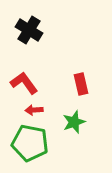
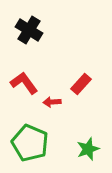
red rectangle: rotated 55 degrees clockwise
red arrow: moved 18 px right, 8 px up
green star: moved 14 px right, 27 px down
green pentagon: rotated 12 degrees clockwise
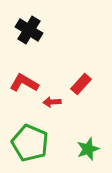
red L-shape: rotated 24 degrees counterclockwise
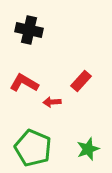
black cross: rotated 20 degrees counterclockwise
red rectangle: moved 3 px up
green pentagon: moved 3 px right, 5 px down
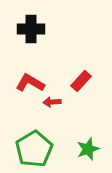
black cross: moved 2 px right, 1 px up; rotated 12 degrees counterclockwise
red L-shape: moved 6 px right
green pentagon: moved 1 px right, 1 px down; rotated 18 degrees clockwise
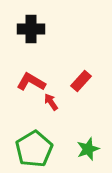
red L-shape: moved 1 px right, 1 px up
red arrow: moved 1 px left; rotated 60 degrees clockwise
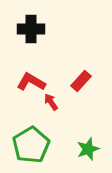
green pentagon: moved 3 px left, 4 px up
